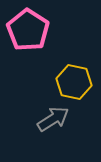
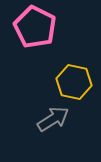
pink pentagon: moved 7 px right, 3 px up; rotated 6 degrees counterclockwise
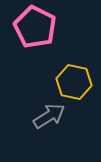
gray arrow: moved 4 px left, 3 px up
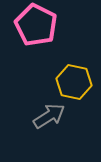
pink pentagon: moved 1 px right, 2 px up
